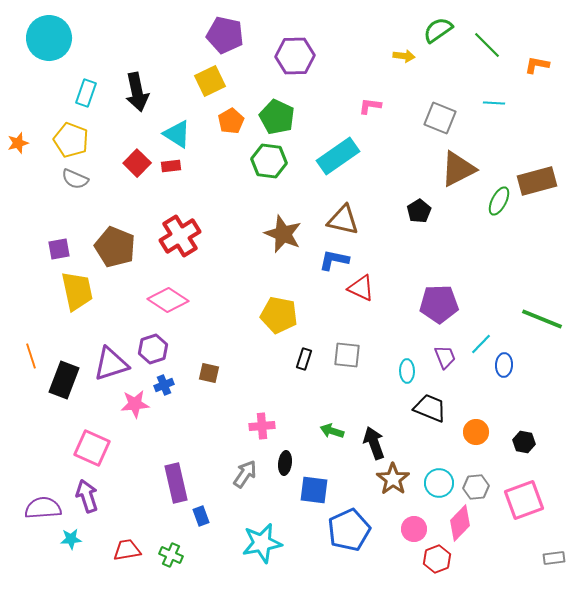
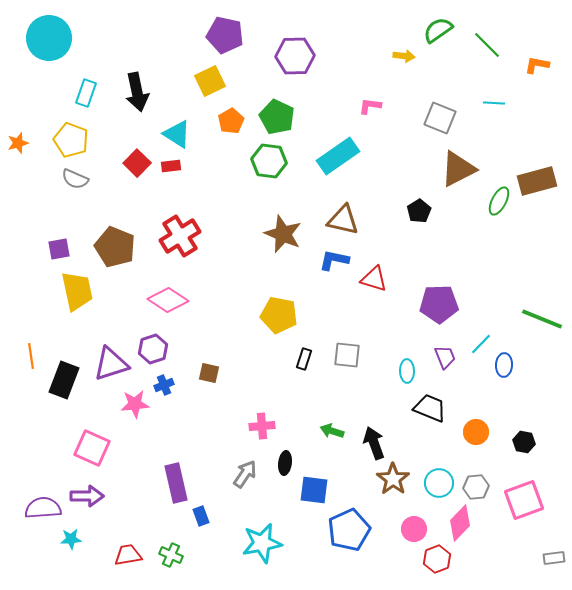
red triangle at (361, 288): moved 13 px right, 9 px up; rotated 8 degrees counterclockwise
orange line at (31, 356): rotated 10 degrees clockwise
purple arrow at (87, 496): rotated 108 degrees clockwise
red trapezoid at (127, 550): moved 1 px right, 5 px down
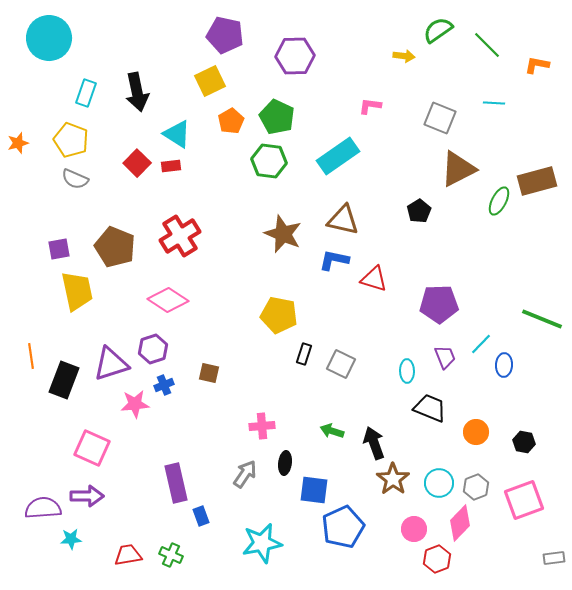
gray square at (347, 355): moved 6 px left, 9 px down; rotated 20 degrees clockwise
black rectangle at (304, 359): moved 5 px up
gray hexagon at (476, 487): rotated 15 degrees counterclockwise
blue pentagon at (349, 530): moved 6 px left, 3 px up
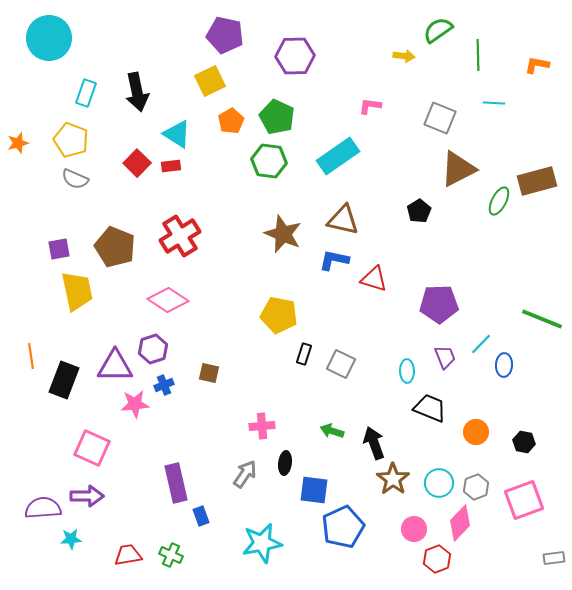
green line at (487, 45): moved 9 px left, 10 px down; rotated 44 degrees clockwise
purple triangle at (111, 364): moved 4 px right, 2 px down; rotated 18 degrees clockwise
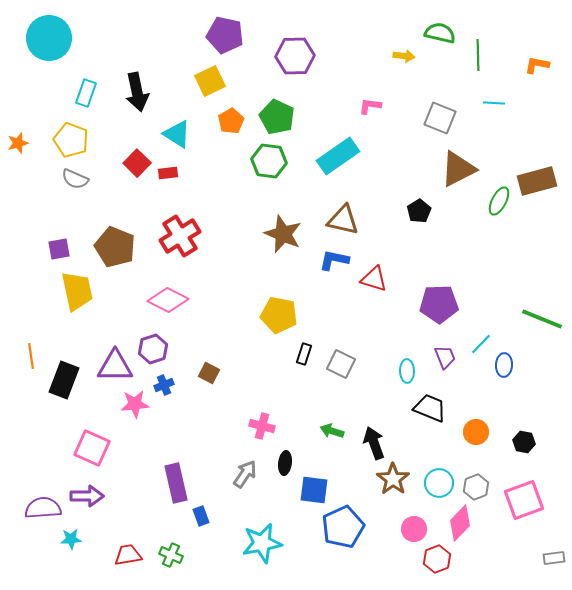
green semicircle at (438, 30): moved 2 px right, 3 px down; rotated 48 degrees clockwise
red rectangle at (171, 166): moved 3 px left, 7 px down
pink diamond at (168, 300): rotated 6 degrees counterclockwise
brown square at (209, 373): rotated 15 degrees clockwise
pink cross at (262, 426): rotated 20 degrees clockwise
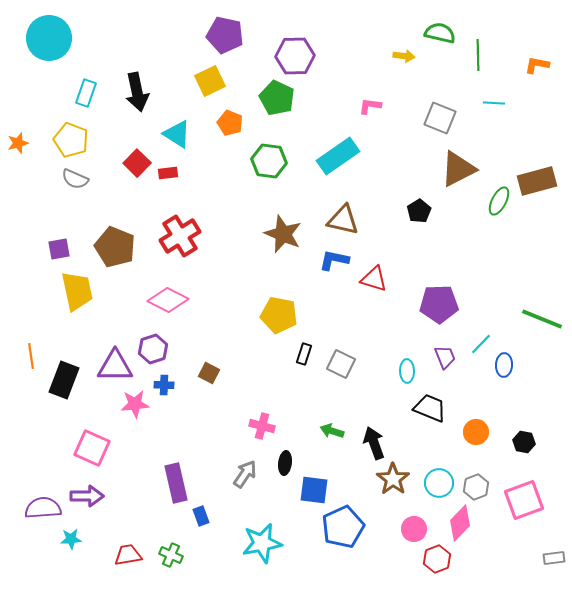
green pentagon at (277, 117): moved 19 px up
orange pentagon at (231, 121): moved 1 px left, 2 px down; rotated 20 degrees counterclockwise
blue cross at (164, 385): rotated 24 degrees clockwise
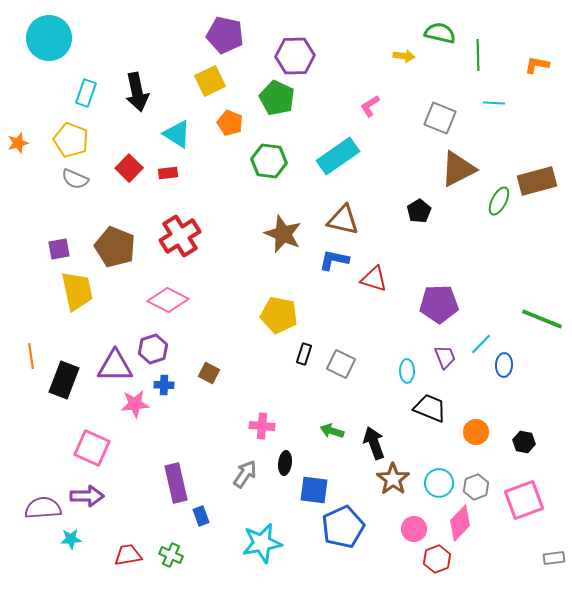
pink L-shape at (370, 106): rotated 40 degrees counterclockwise
red square at (137, 163): moved 8 px left, 5 px down
pink cross at (262, 426): rotated 10 degrees counterclockwise
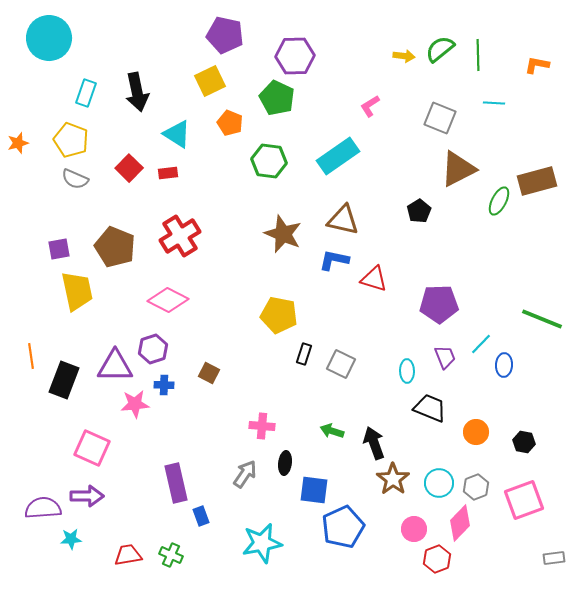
green semicircle at (440, 33): moved 16 px down; rotated 52 degrees counterclockwise
